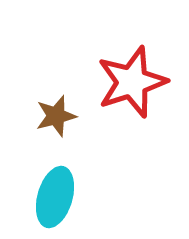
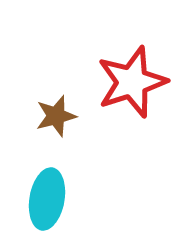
cyan ellipse: moved 8 px left, 2 px down; rotated 6 degrees counterclockwise
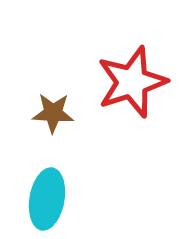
brown star: moved 3 px left, 3 px up; rotated 18 degrees clockwise
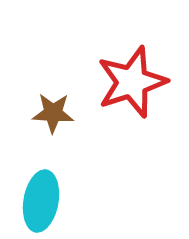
cyan ellipse: moved 6 px left, 2 px down
